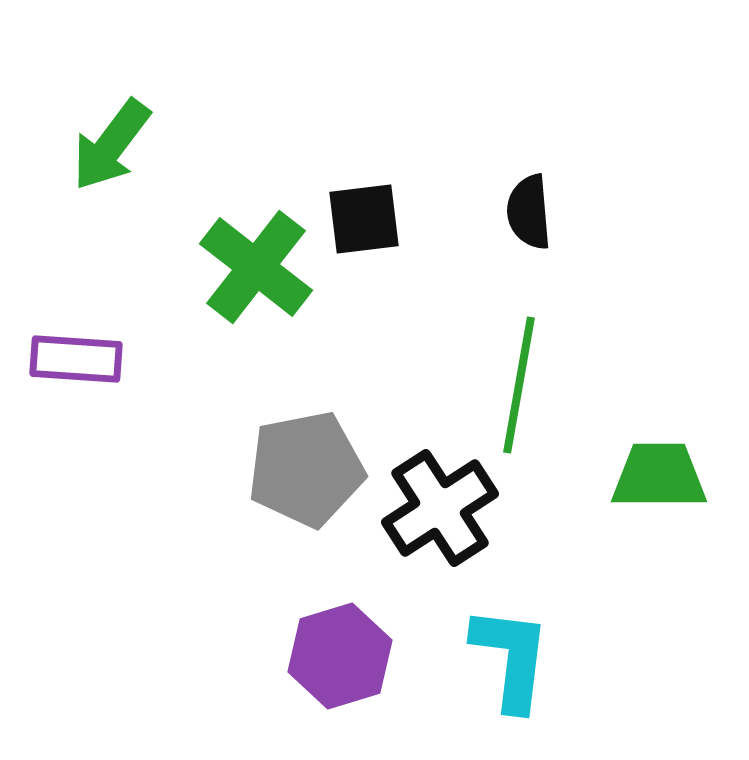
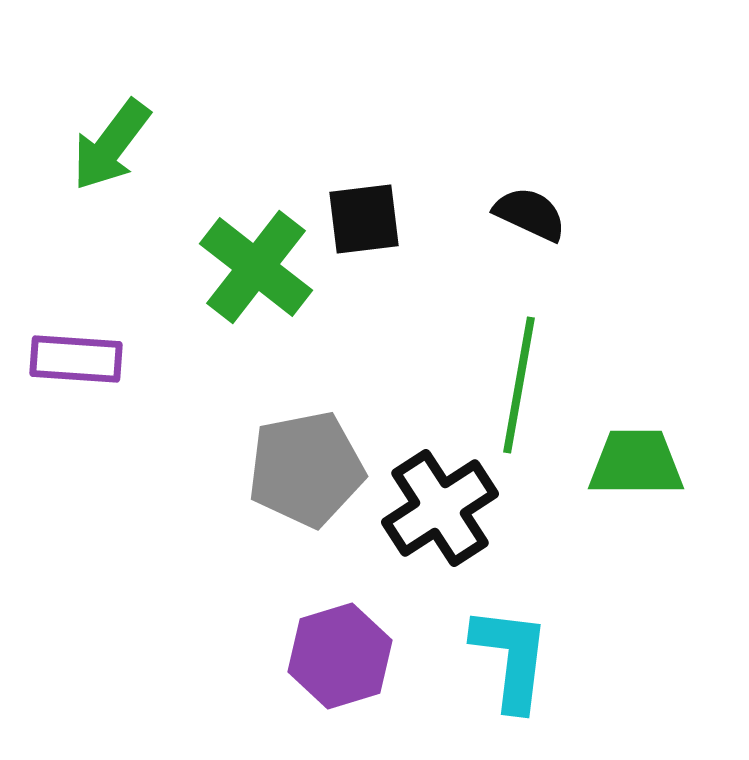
black semicircle: moved 1 px right, 2 px down; rotated 120 degrees clockwise
green trapezoid: moved 23 px left, 13 px up
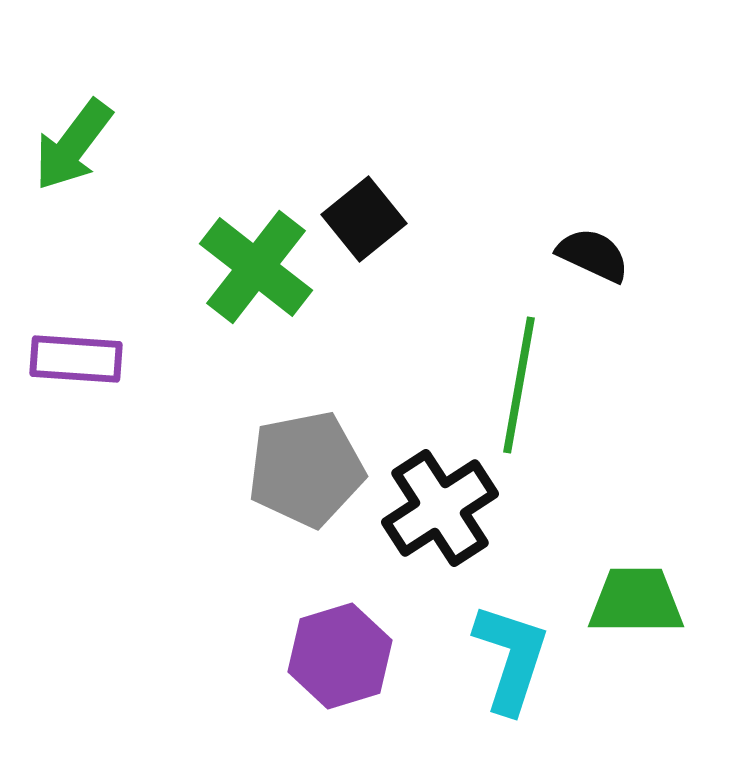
green arrow: moved 38 px left
black semicircle: moved 63 px right, 41 px down
black square: rotated 32 degrees counterclockwise
green trapezoid: moved 138 px down
cyan L-shape: rotated 11 degrees clockwise
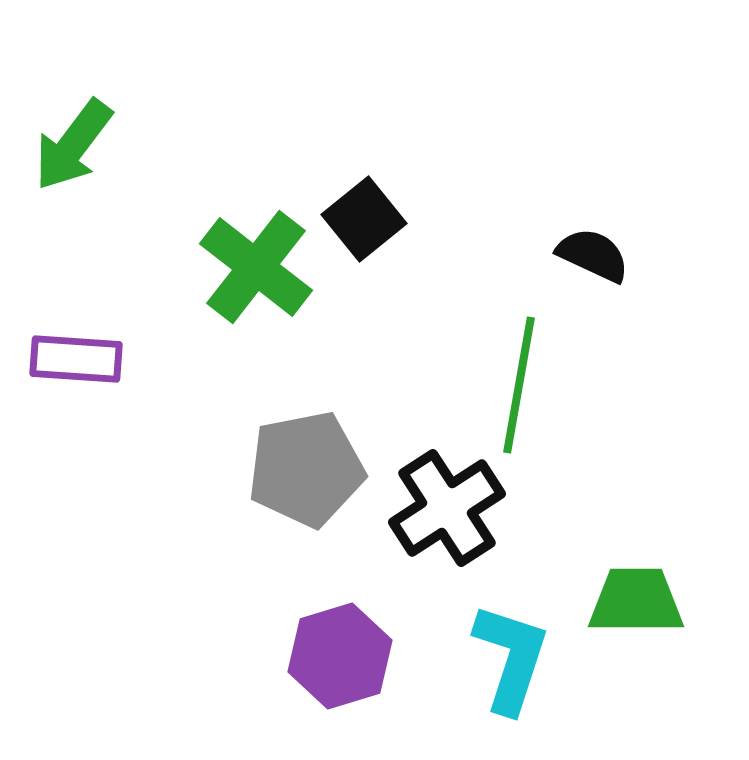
black cross: moved 7 px right
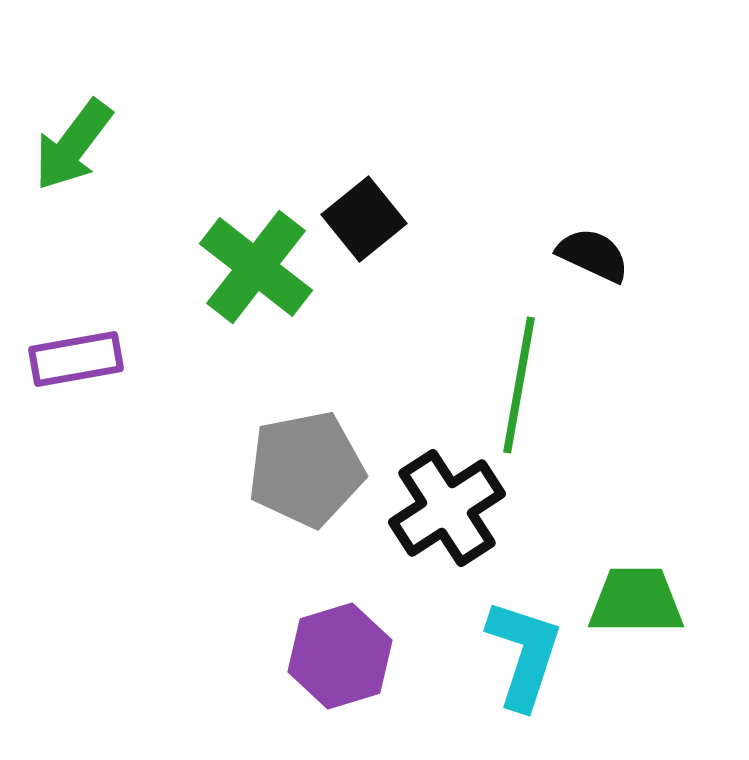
purple rectangle: rotated 14 degrees counterclockwise
cyan L-shape: moved 13 px right, 4 px up
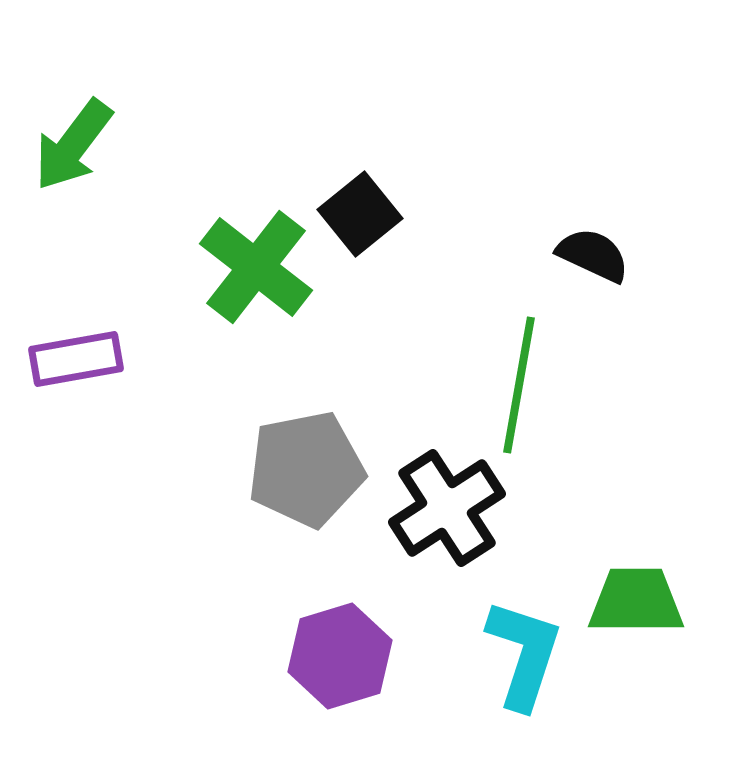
black square: moved 4 px left, 5 px up
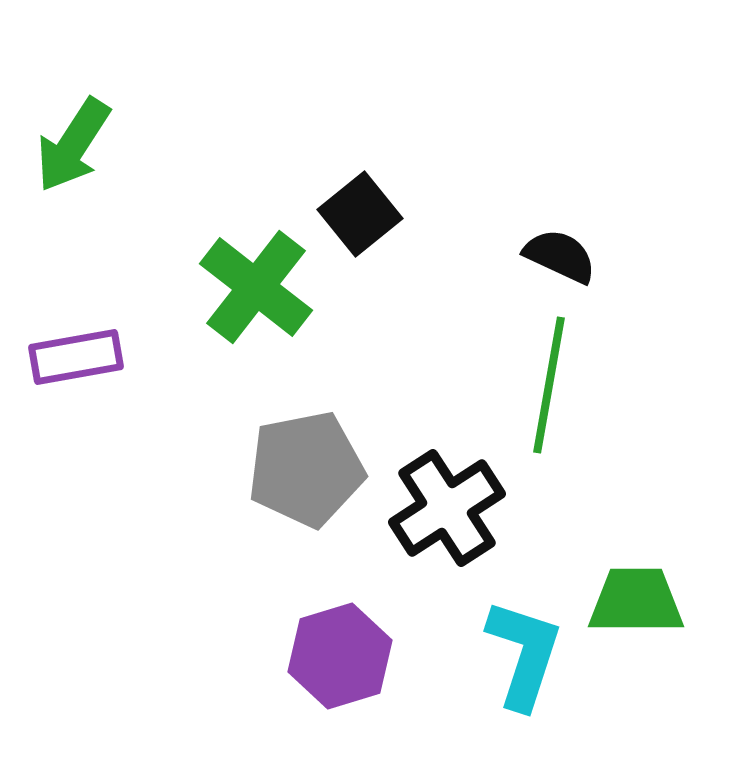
green arrow: rotated 4 degrees counterclockwise
black semicircle: moved 33 px left, 1 px down
green cross: moved 20 px down
purple rectangle: moved 2 px up
green line: moved 30 px right
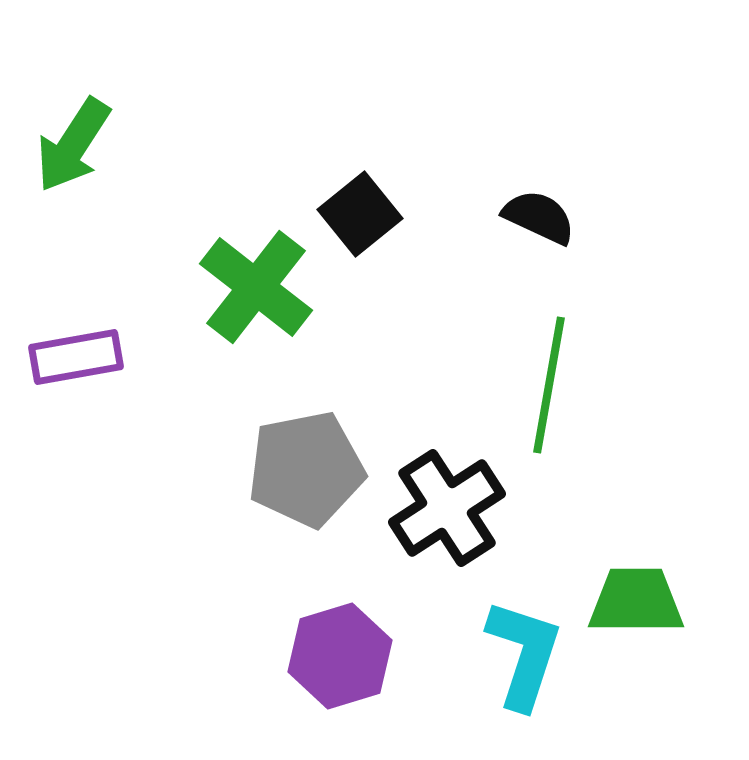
black semicircle: moved 21 px left, 39 px up
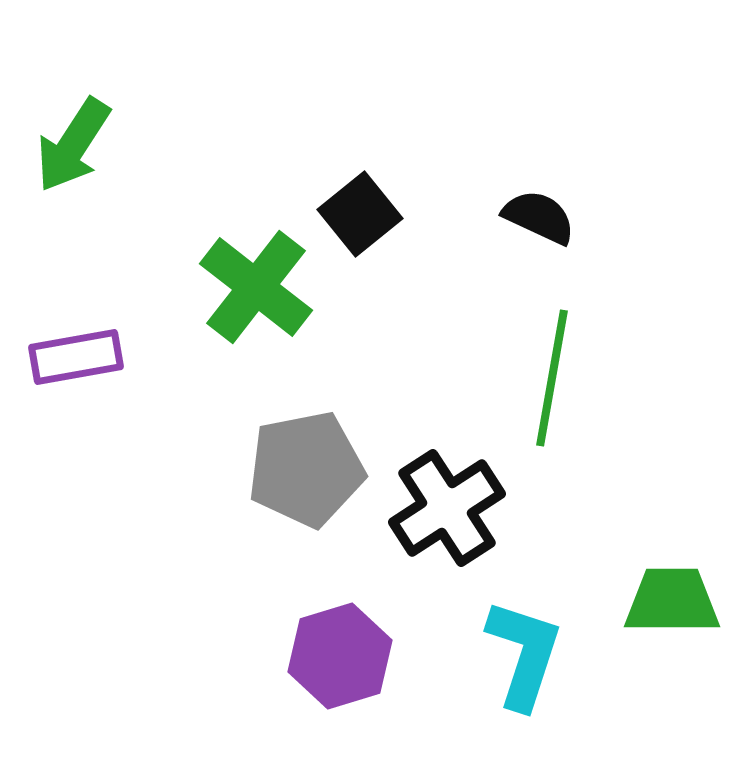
green line: moved 3 px right, 7 px up
green trapezoid: moved 36 px right
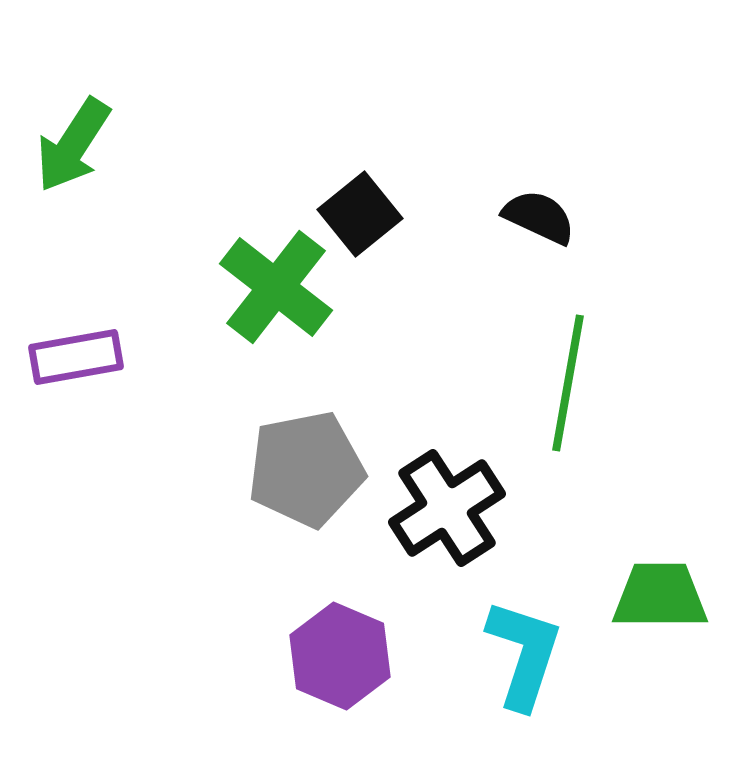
green cross: moved 20 px right
green line: moved 16 px right, 5 px down
green trapezoid: moved 12 px left, 5 px up
purple hexagon: rotated 20 degrees counterclockwise
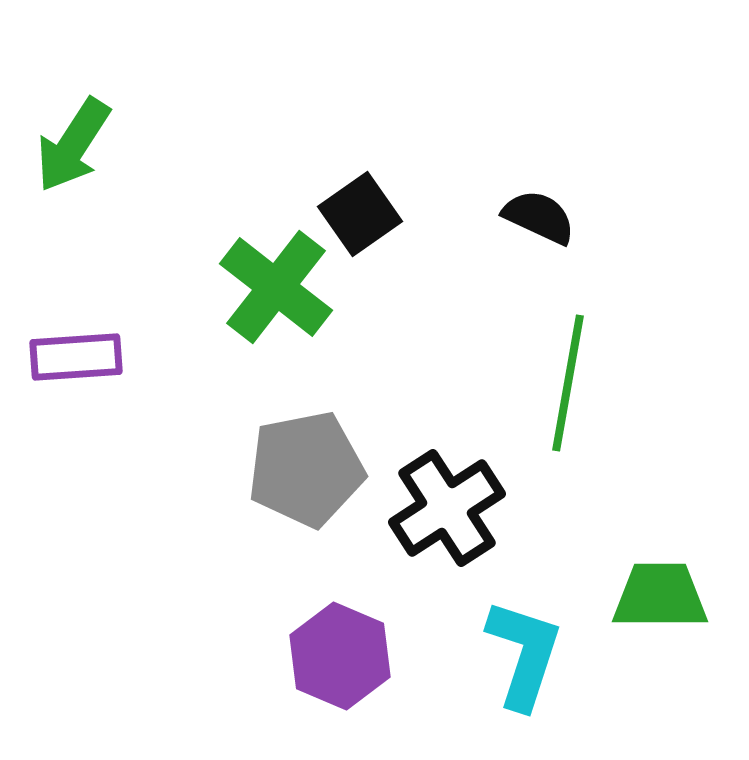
black square: rotated 4 degrees clockwise
purple rectangle: rotated 6 degrees clockwise
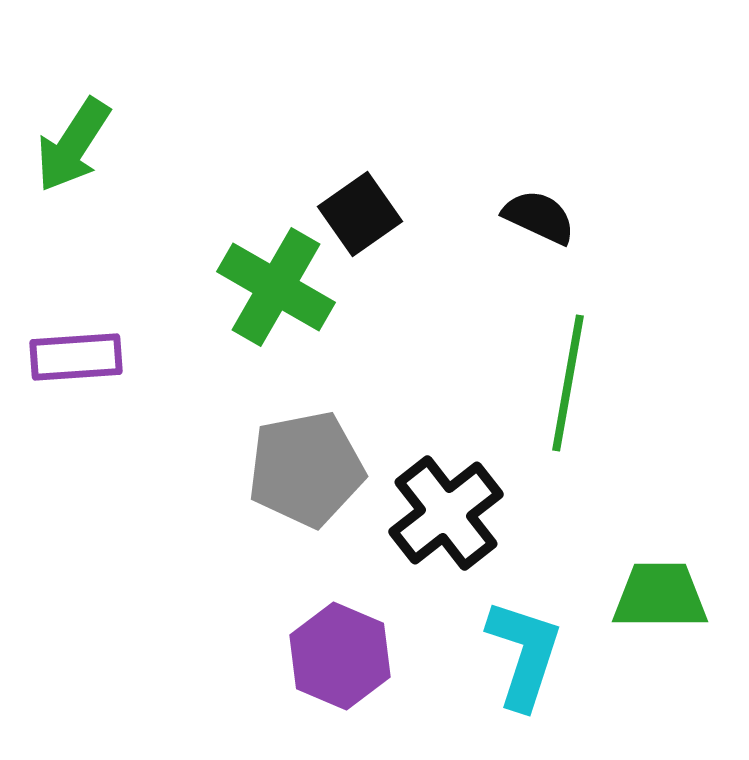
green cross: rotated 8 degrees counterclockwise
black cross: moved 1 px left, 5 px down; rotated 5 degrees counterclockwise
